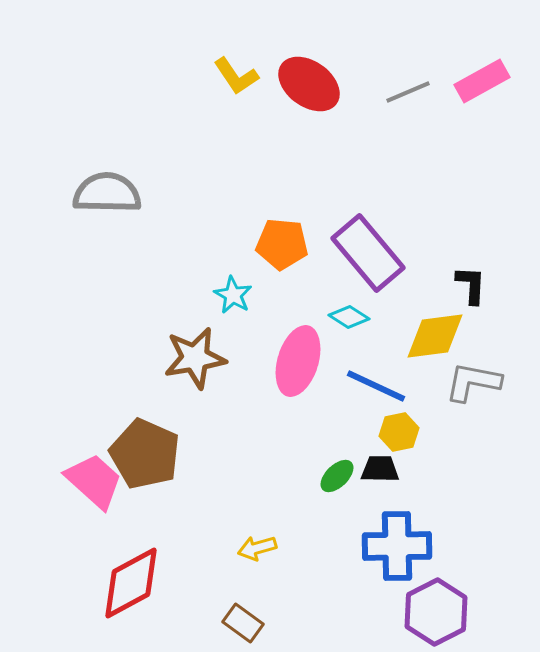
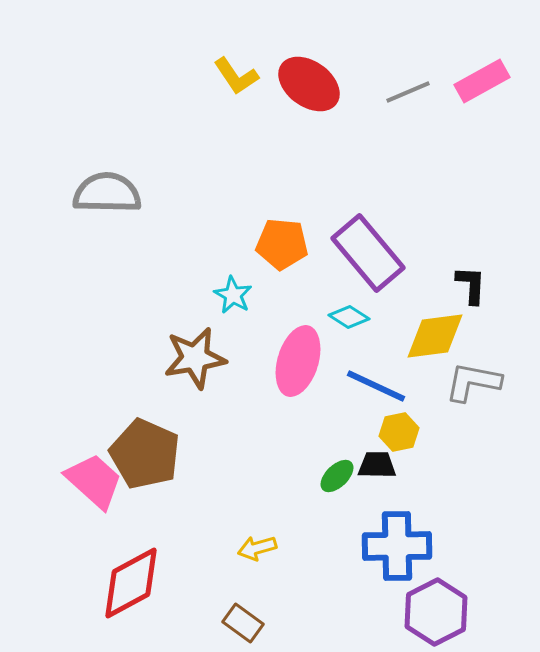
black trapezoid: moved 3 px left, 4 px up
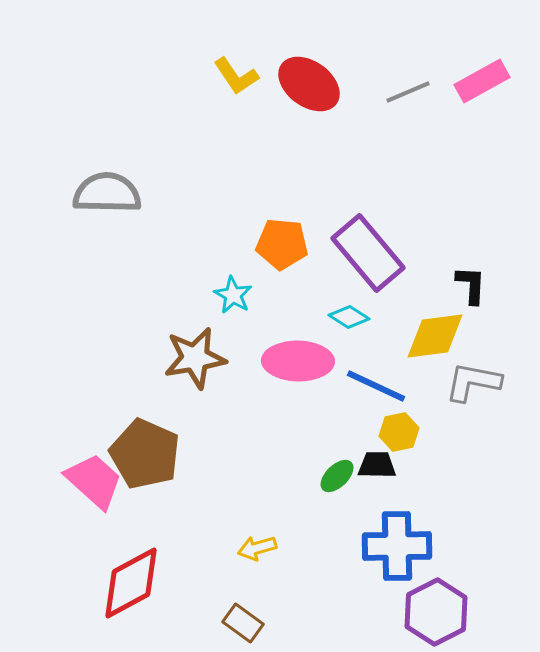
pink ellipse: rotated 74 degrees clockwise
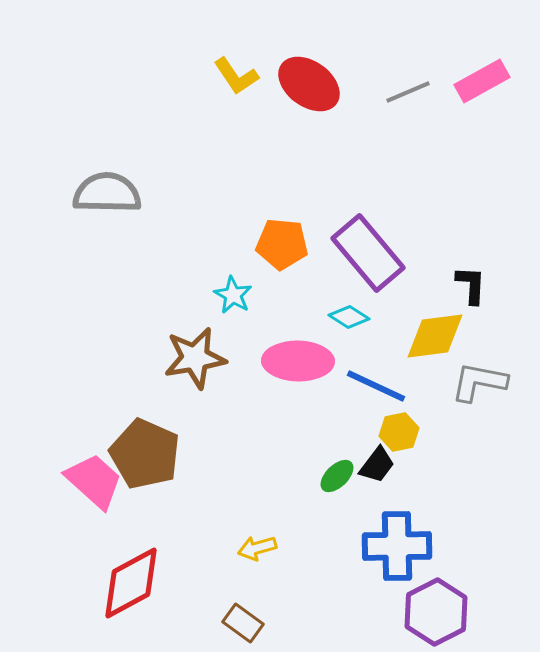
gray L-shape: moved 6 px right
black trapezoid: rotated 126 degrees clockwise
